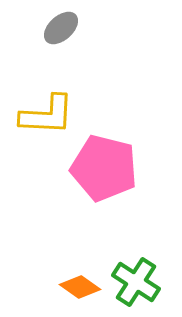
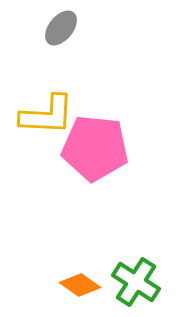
gray ellipse: rotated 9 degrees counterclockwise
pink pentagon: moved 9 px left, 20 px up; rotated 8 degrees counterclockwise
orange diamond: moved 2 px up
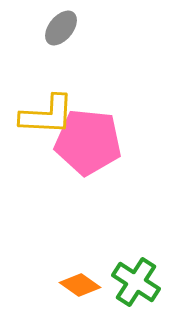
pink pentagon: moved 7 px left, 6 px up
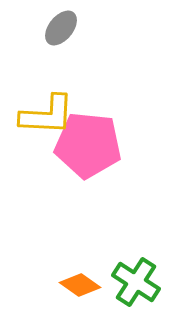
pink pentagon: moved 3 px down
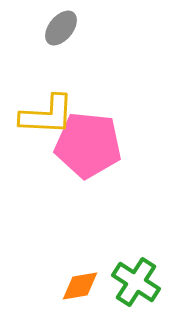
orange diamond: moved 1 px down; rotated 45 degrees counterclockwise
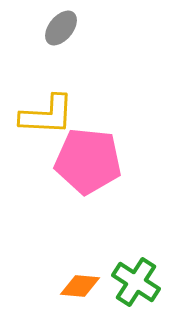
pink pentagon: moved 16 px down
orange diamond: rotated 15 degrees clockwise
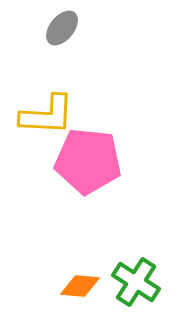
gray ellipse: moved 1 px right
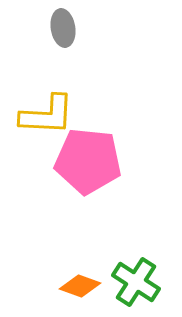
gray ellipse: moved 1 px right; rotated 48 degrees counterclockwise
orange diamond: rotated 15 degrees clockwise
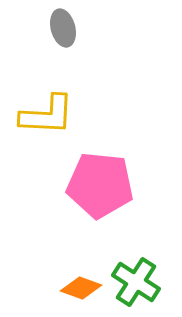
gray ellipse: rotated 6 degrees counterclockwise
pink pentagon: moved 12 px right, 24 px down
orange diamond: moved 1 px right, 2 px down
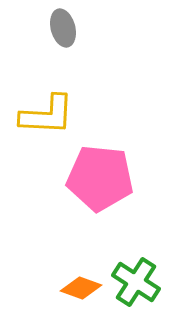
pink pentagon: moved 7 px up
